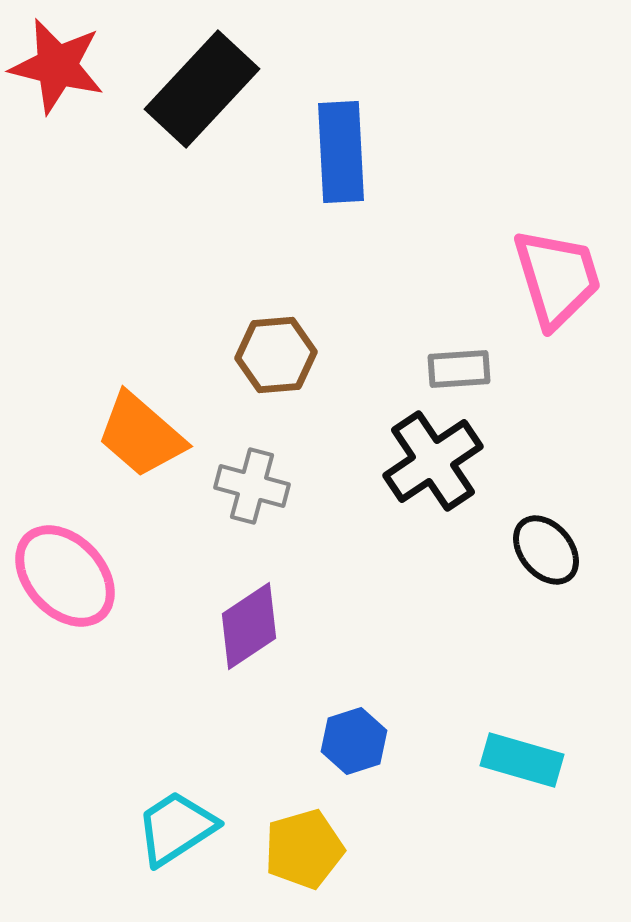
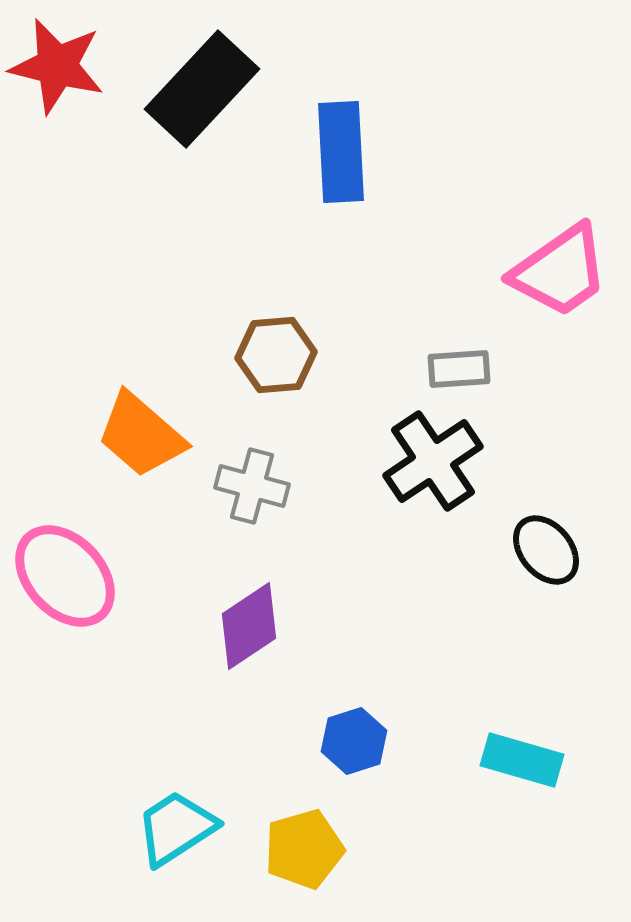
pink trapezoid: moved 3 px right, 7 px up; rotated 72 degrees clockwise
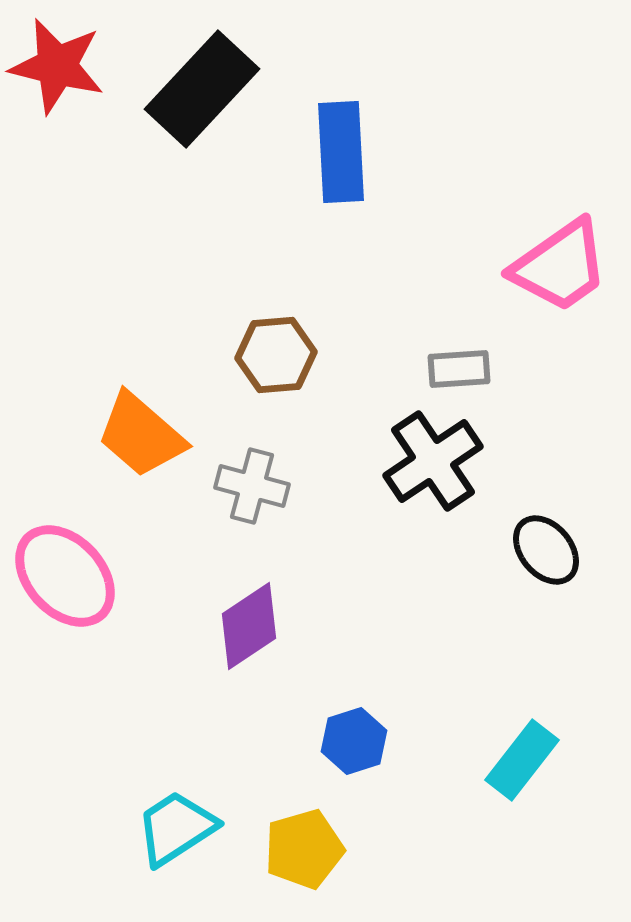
pink trapezoid: moved 5 px up
cyan rectangle: rotated 68 degrees counterclockwise
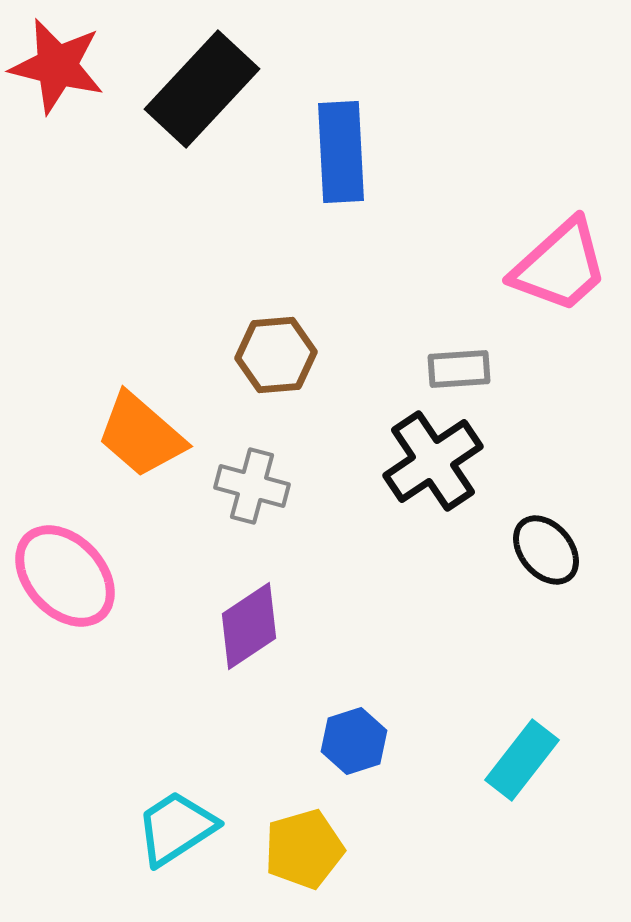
pink trapezoid: rotated 7 degrees counterclockwise
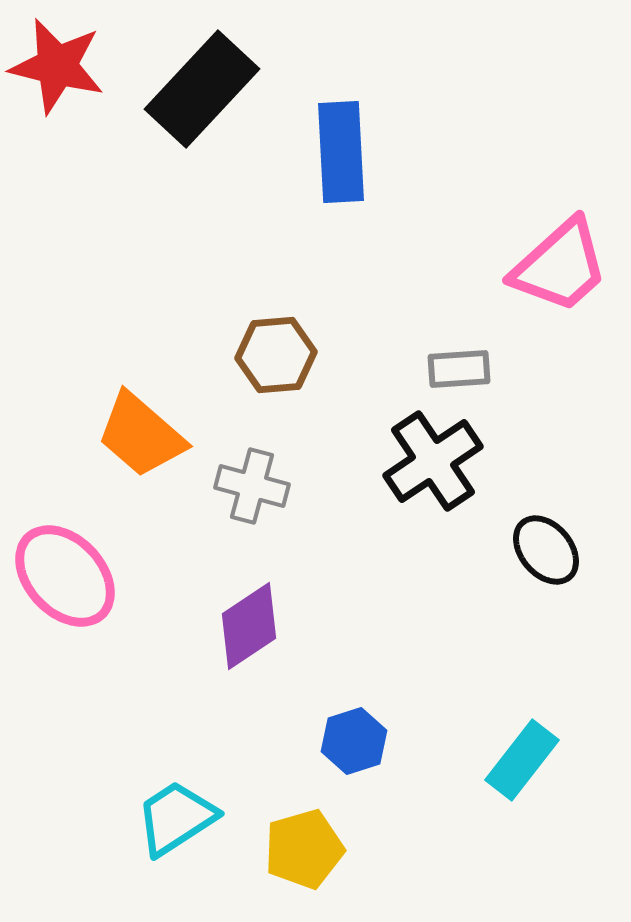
cyan trapezoid: moved 10 px up
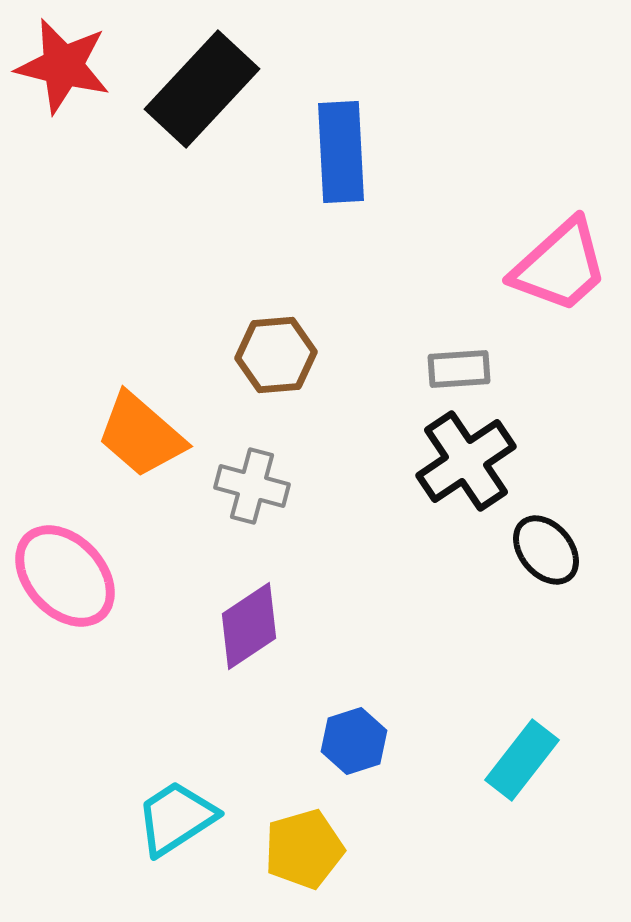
red star: moved 6 px right
black cross: moved 33 px right
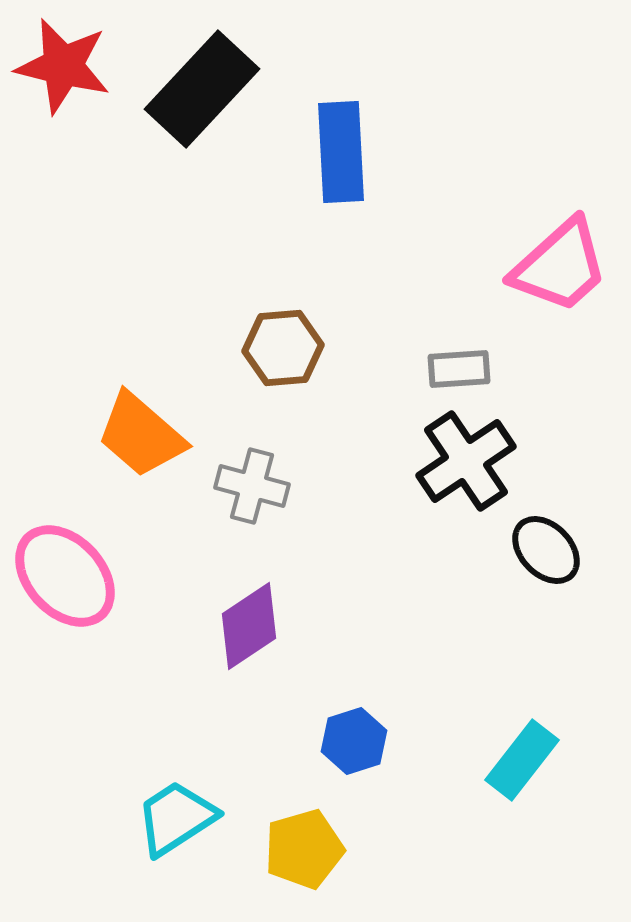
brown hexagon: moved 7 px right, 7 px up
black ellipse: rotated 4 degrees counterclockwise
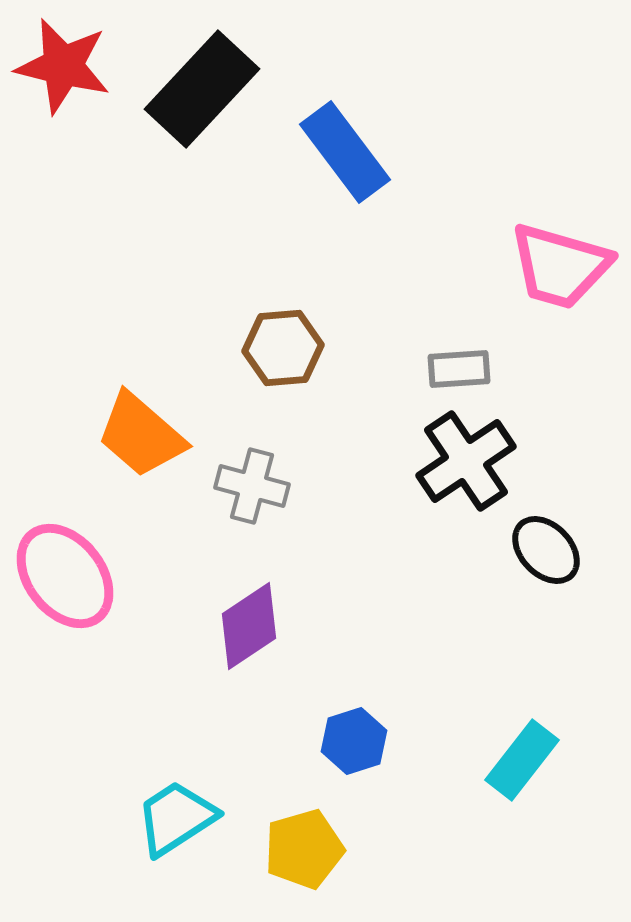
blue rectangle: moved 4 px right; rotated 34 degrees counterclockwise
pink trapezoid: rotated 58 degrees clockwise
pink ellipse: rotated 5 degrees clockwise
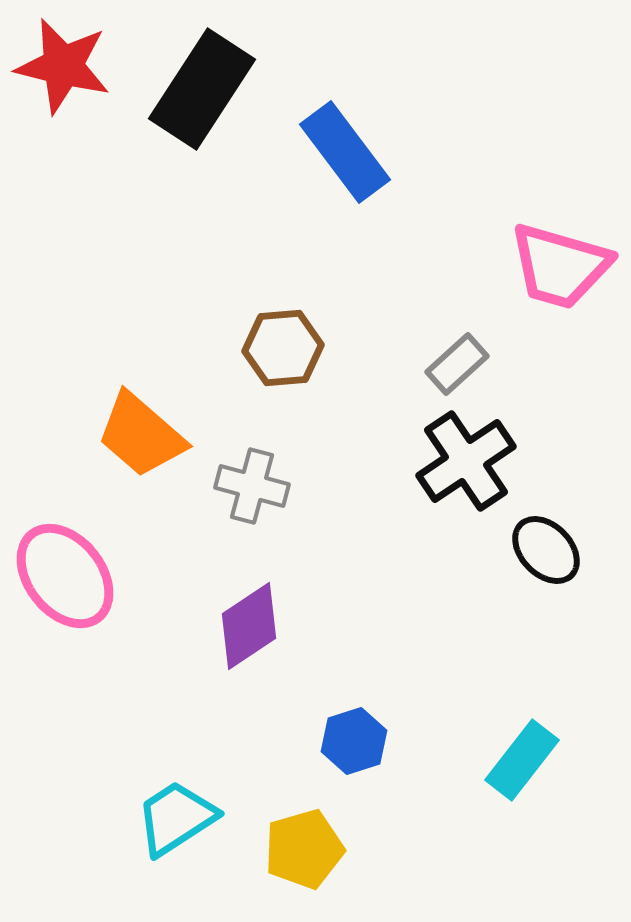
black rectangle: rotated 10 degrees counterclockwise
gray rectangle: moved 2 px left, 5 px up; rotated 38 degrees counterclockwise
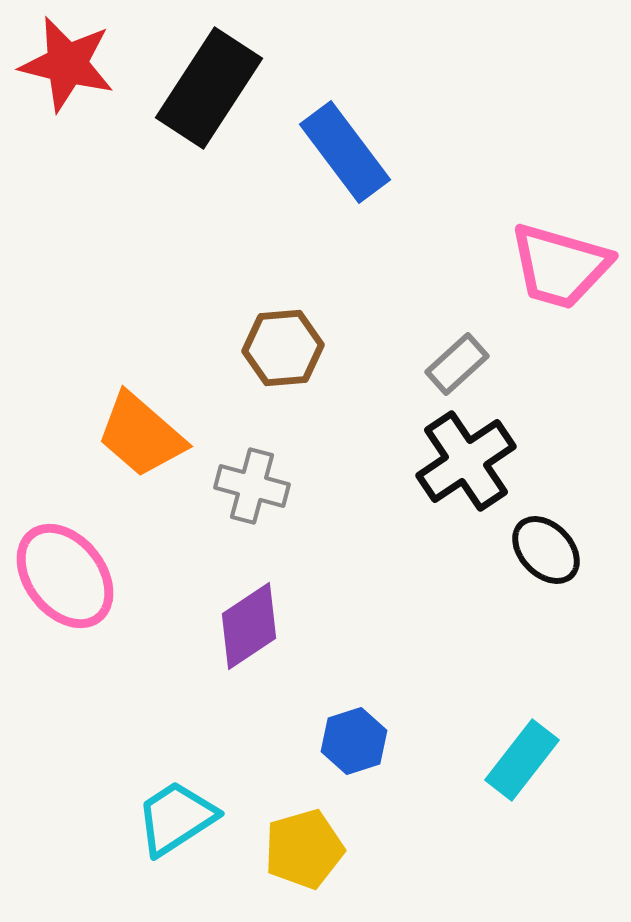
red star: moved 4 px right, 2 px up
black rectangle: moved 7 px right, 1 px up
